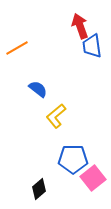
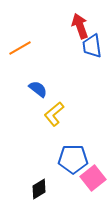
orange line: moved 3 px right
yellow L-shape: moved 2 px left, 2 px up
black diamond: rotated 10 degrees clockwise
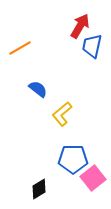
red arrow: rotated 50 degrees clockwise
blue trapezoid: rotated 20 degrees clockwise
yellow L-shape: moved 8 px right
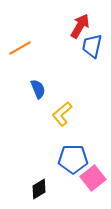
blue semicircle: rotated 30 degrees clockwise
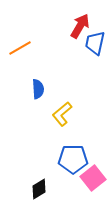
blue trapezoid: moved 3 px right, 3 px up
blue semicircle: rotated 18 degrees clockwise
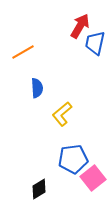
orange line: moved 3 px right, 4 px down
blue semicircle: moved 1 px left, 1 px up
blue pentagon: rotated 8 degrees counterclockwise
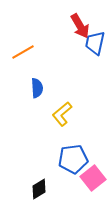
red arrow: rotated 120 degrees clockwise
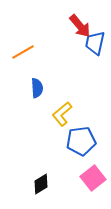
red arrow: rotated 10 degrees counterclockwise
blue pentagon: moved 8 px right, 18 px up
black diamond: moved 2 px right, 5 px up
